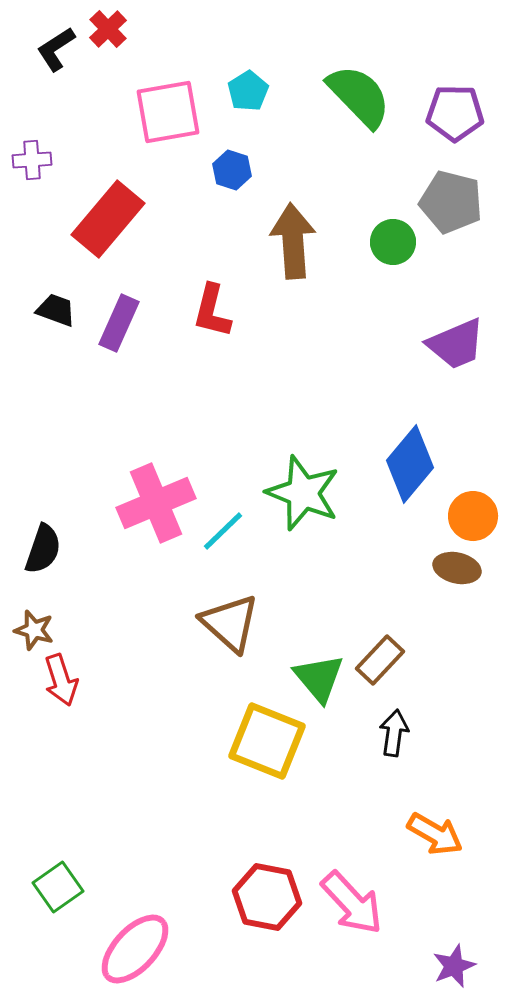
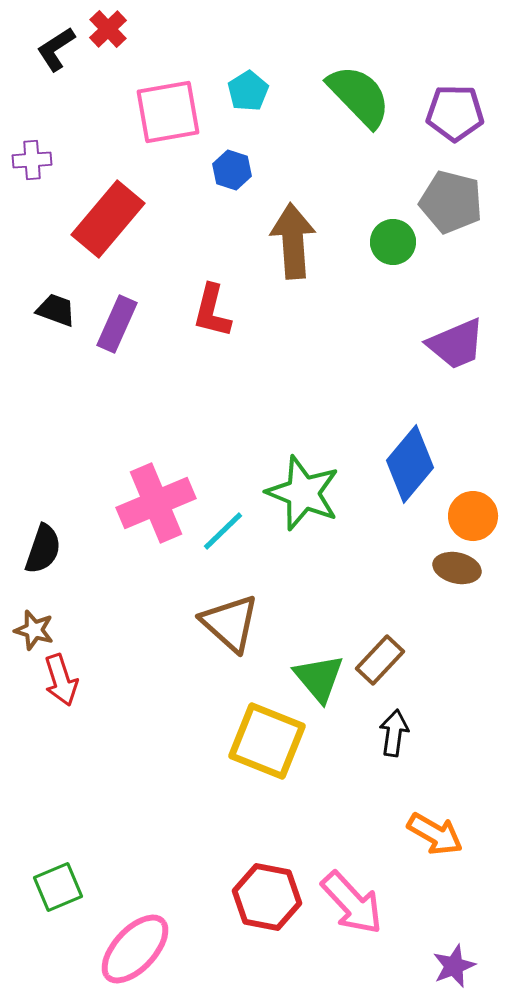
purple rectangle: moved 2 px left, 1 px down
green square: rotated 12 degrees clockwise
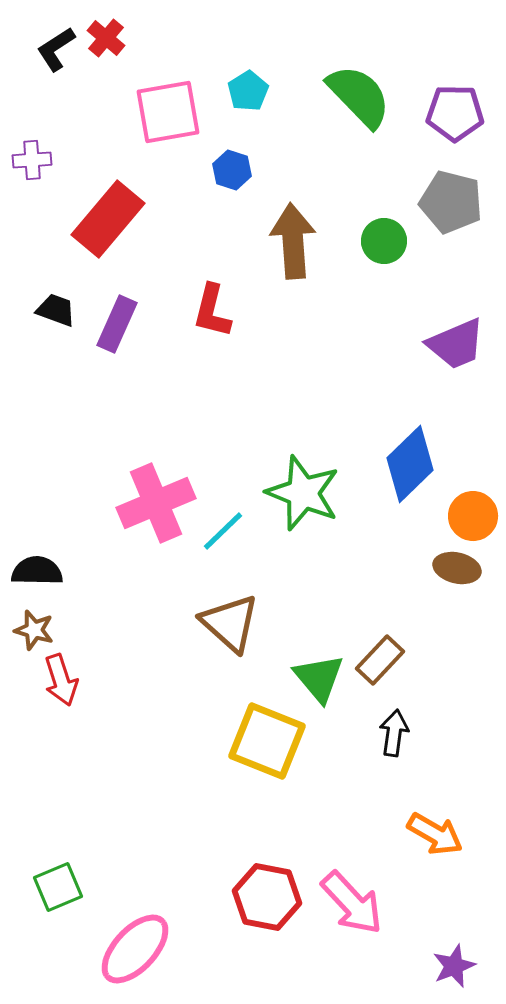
red cross: moved 2 px left, 9 px down; rotated 6 degrees counterclockwise
green circle: moved 9 px left, 1 px up
blue diamond: rotated 6 degrees clockwise
black semicircle: moved 6 px left, 22 px down; rotated 108 degrees counterclockwise
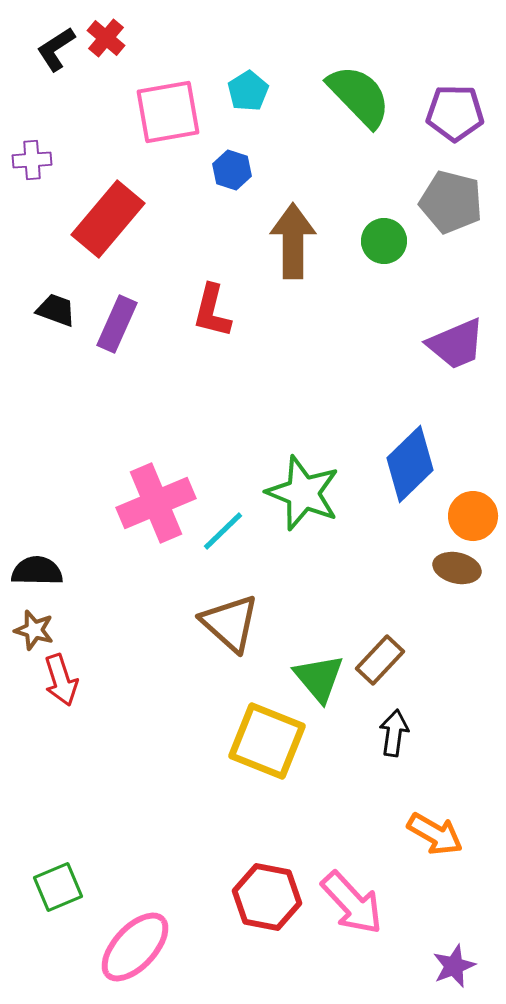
brown arrow: rotated 4 degrees clockwise
pink ellipse: moved 2 px up
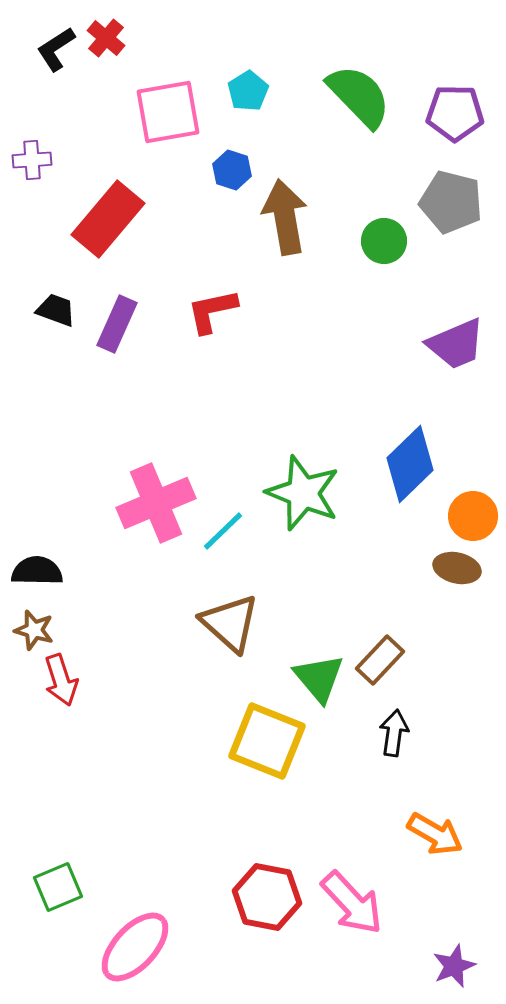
brown arrow: moved 8 px left, 24 px up; rotated 10 degrees counterclockwise
red L-shape: rotated 64 degrees clockwise
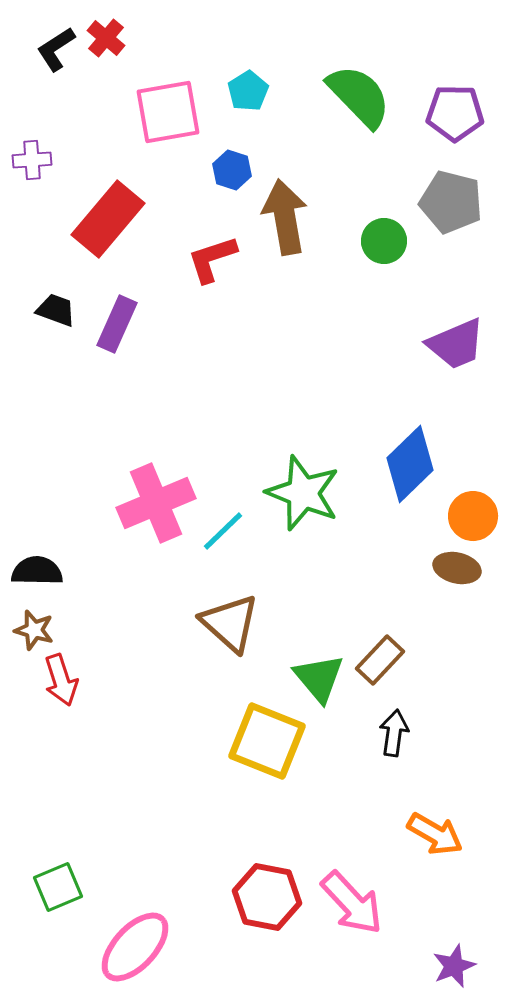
red L-shape: moved 52 px up; rotated 6 degrees counterclockwise
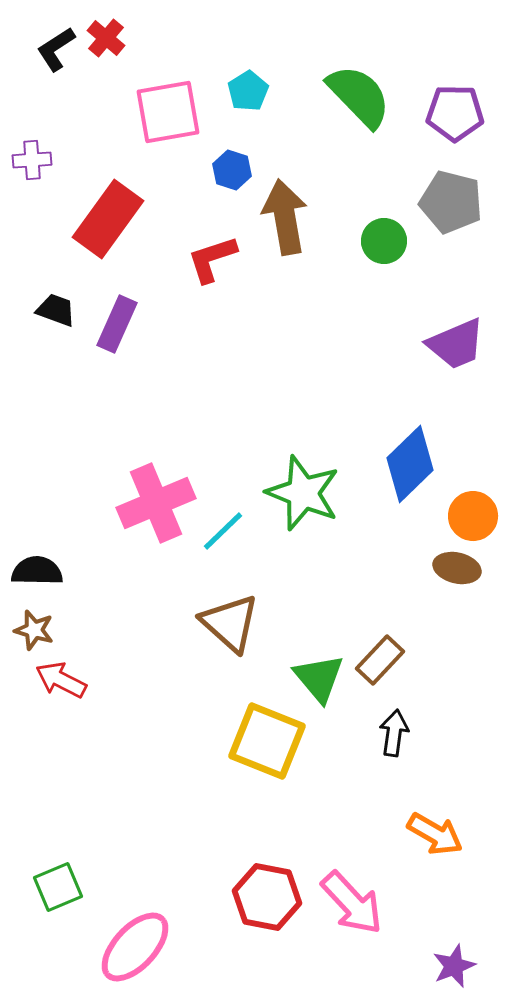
red rectangle: rotated 4 degrees counterclockwise
red arrow: rotated 135 degrees clockwise
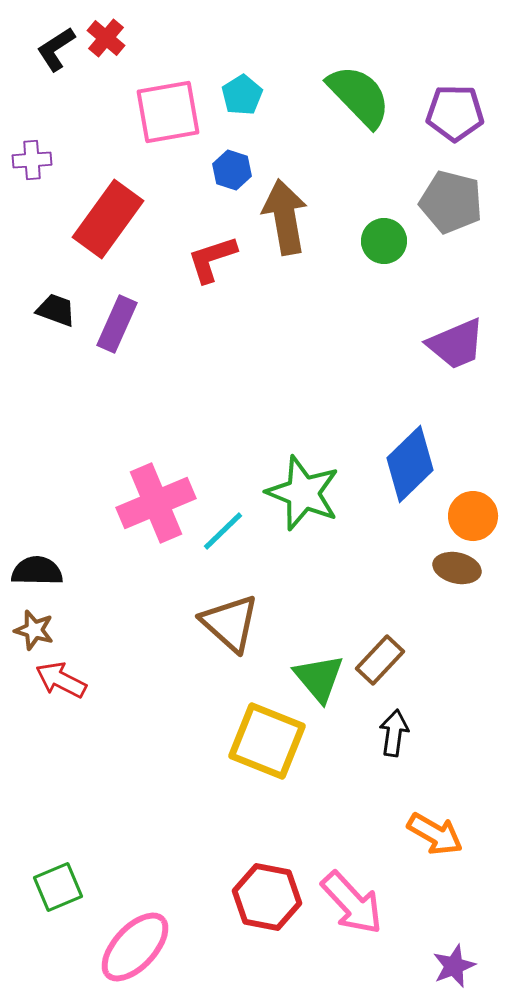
cyan pentagon: moved 6 px left, 4 px down
